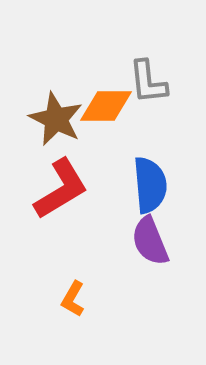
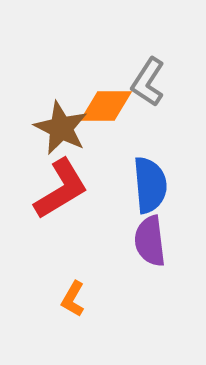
gray L-shape: rotated 39 degrees clockwise
brown star: moved 5 px right, 9 px down
purple semicircle: rotated 15 degrees clockwise
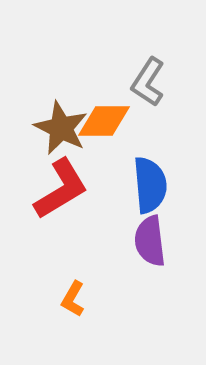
orange diamond: moved 2 px left, 15 px down
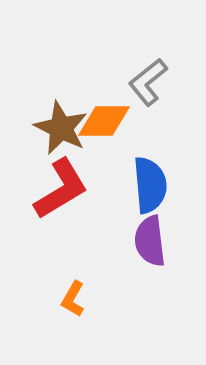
gray L-shape: rotated 18 degrees clockwise
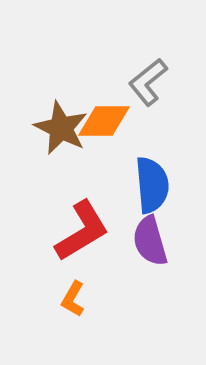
blue semicircle: moved 2 px right
red L-shape: moved 21 px right, 42 px down
purple semicircle: rotated 9 degrees counterclockwise
